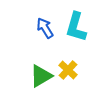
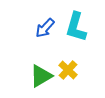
blue arrow: rotated 105 degrees counterclockwise
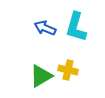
blue arrow: rotated 70 degrees clockwise
yellow cross: rotated 30 degrees counterclockwise
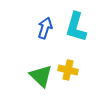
blue arrow: rotated 85 degrees clockwise
green triangle: rotated 45 degrees counterclockwise
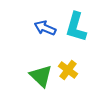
blue arrow: rotated 85 degrees counterclockwise
yellow cross: rotated 24 degrees clockwise
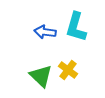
blue arrow: moved 4 px down; rotated 15 degrees counterclockwise
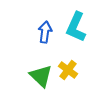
cyan L-shape: rotated 8 degrees clockwise
blue arrow: rotated 90 degrees clockwise
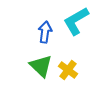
cyan L-shape: moved 6 px up; rotated 36 degrees clockwise
green triangle: moved 10 px up
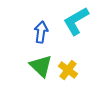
blue arrow: moved 4 px left
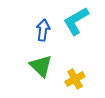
blue arrow: moved 2 px right, 2 px up
yellow cross: moved 7 px right, 9 px down; rotated 24 degrees clockwise
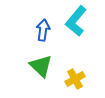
cyan L-shape: rotated 20 degrees counterclockwise
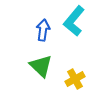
cyan L-shape: moved 2 px left
